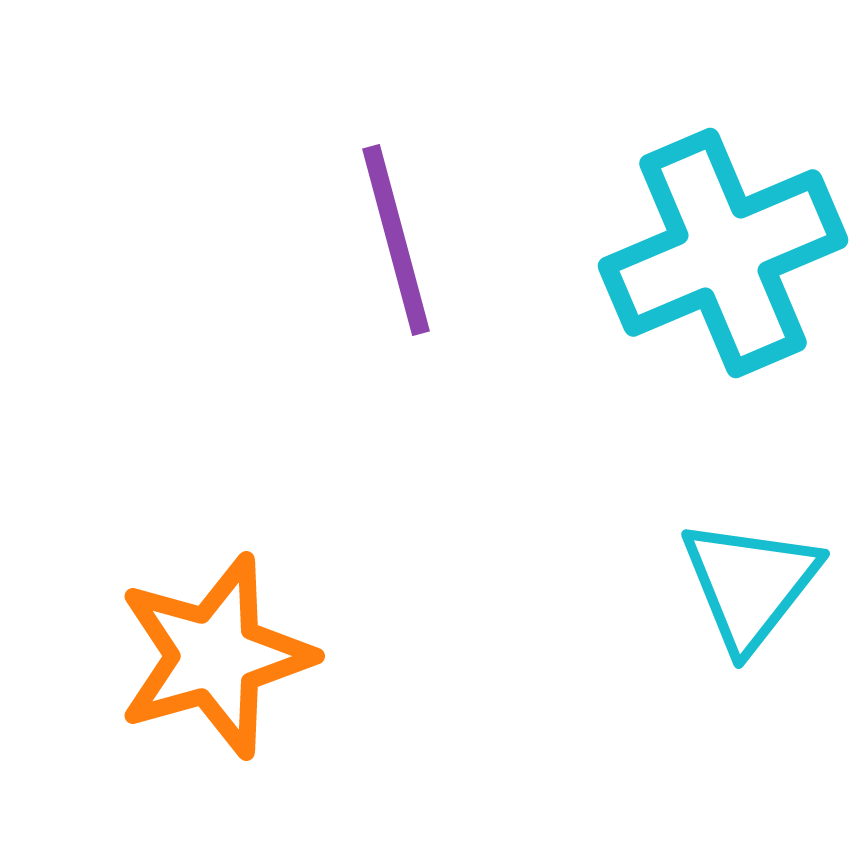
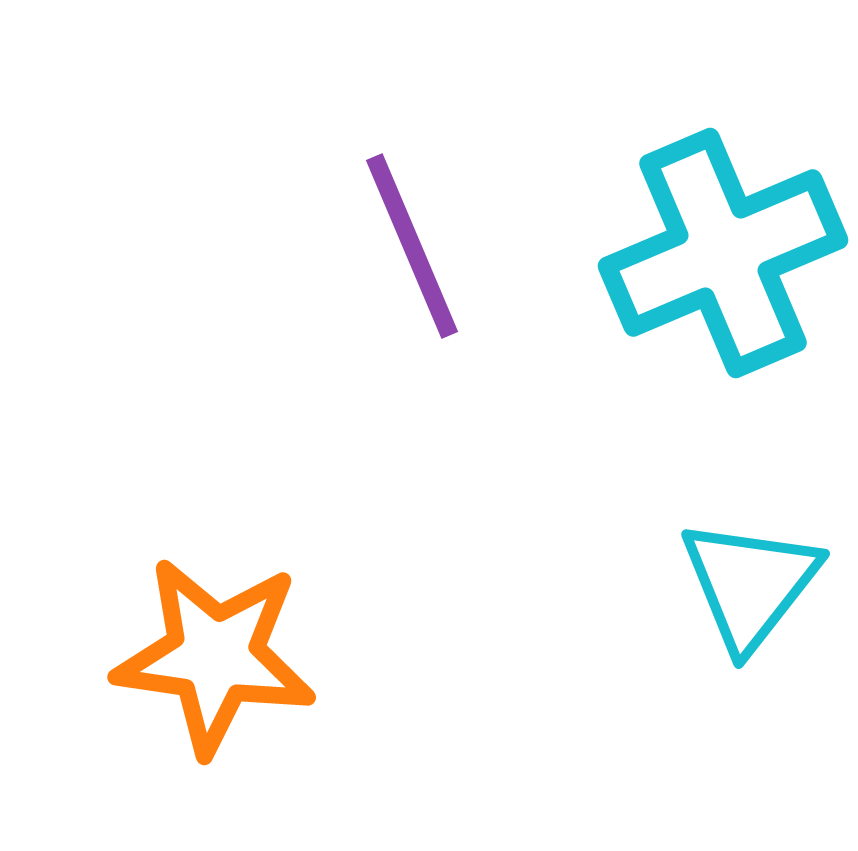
purple line: moved 16 px right, 6 px down; rotated 8 degrees counterclockwise
orange star: rotated 24 degrees clockwise
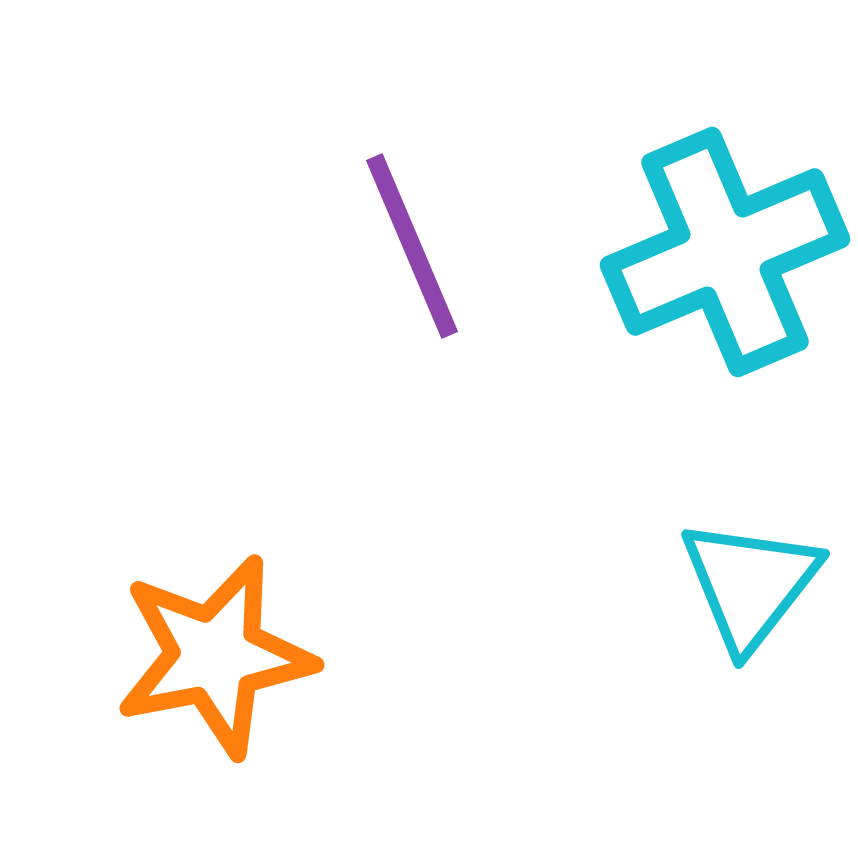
cyan cross: moved 2 px right, 1 px up
orange star: rotated 19 degrees counterclockwise
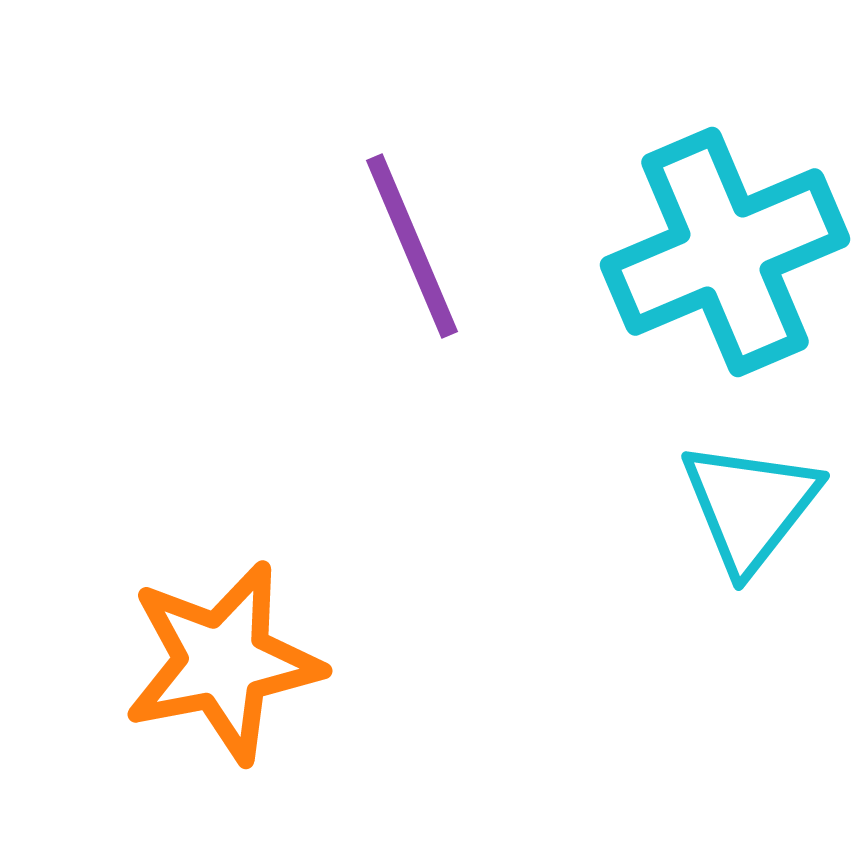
cyan triangle: moved 78 px up
orange star: moved 8 px right, 6 px down
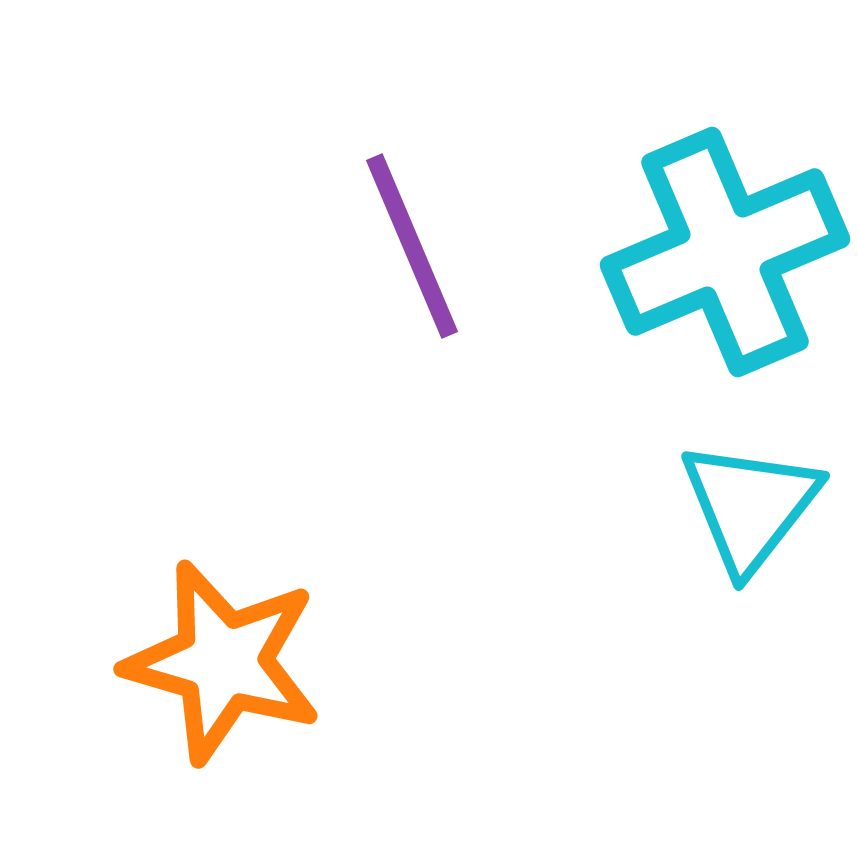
orange star: rotated 27 degrees clockwise
